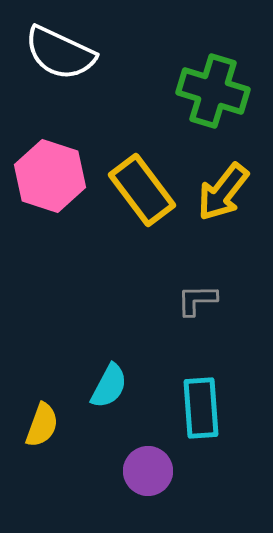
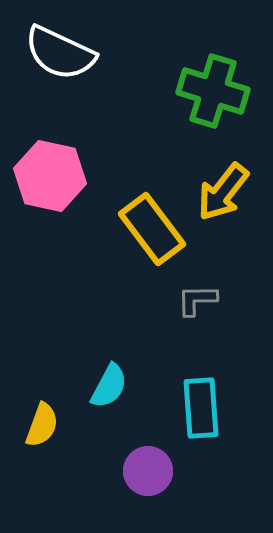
pink hexagon: rotated 6 degrees counterclockwise
yellow rectangle: moved 10 px right, 39 px down
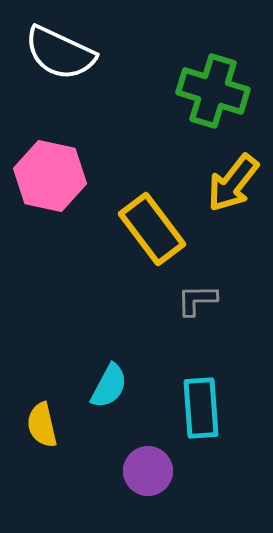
yellow arrow: moved 10 px right, 9 px up
yellow semicircle: rotated 147 degrees clockwise
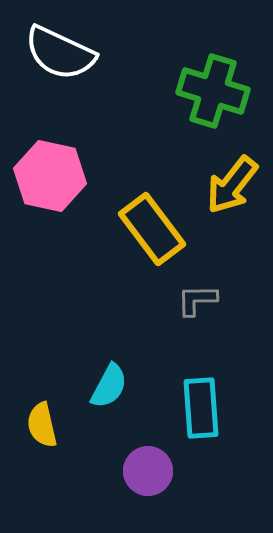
yellow arrow: moved 1 px left, 2 px down
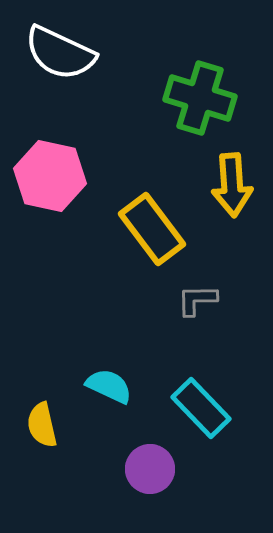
green cross: moved 13 px left, 7 px down
yellow arrow: rotated 42 degrees counterclockwise
cyan semicircle: rotated 93 degrees counterclockwise
cyan rectangle: rotated 40 degrees counterclockwise
purple circle: moved 2 px right, 2 px up
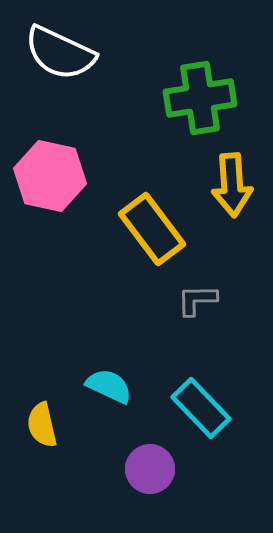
green cross: rotated 26 degrees counterclockwise
